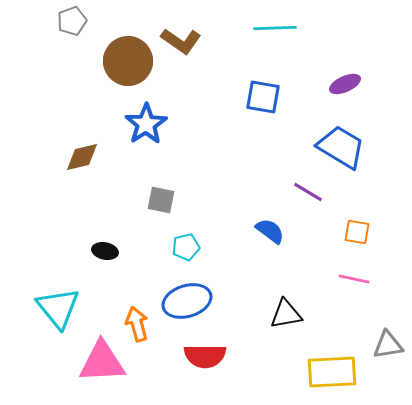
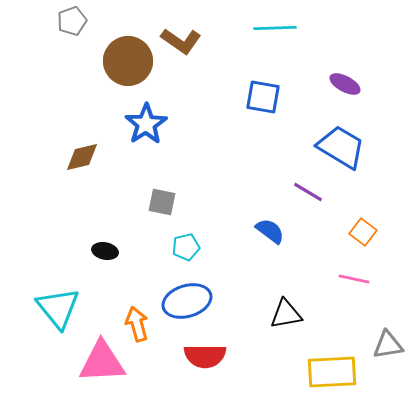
purple ellipse: rotated 52 degrees clockwise
gray square: moved 1 px right, 2 px down
orange square: moved 6 px right; rotated 28 degrees clockwise
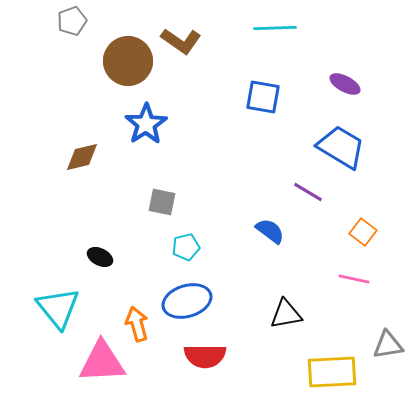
black ellipse: moved 5 px left, 6 px down; rotated 15 degrees clockwise
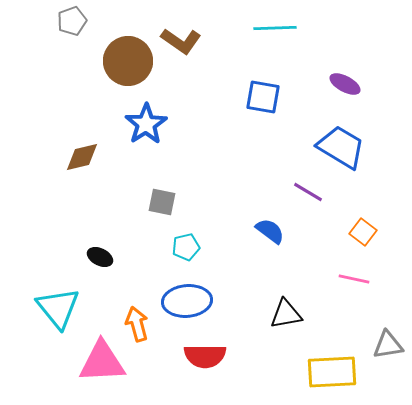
blue ellipse: rotated 12 degrees clockwise
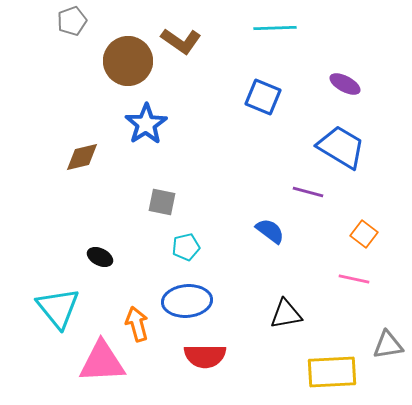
blue square: rotated 12 degrees clockwise
purple line: rotated 16 degrees counterclockwise
orange square: moved 1 px right, 2 px down
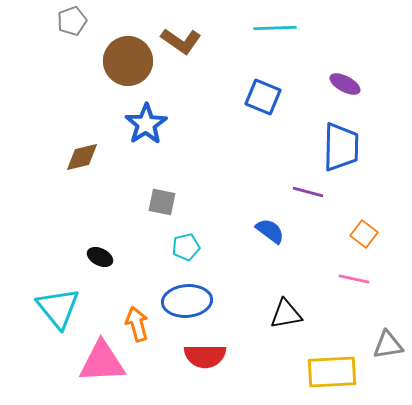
blue trapezoid: rotated 60 degrees clockwise
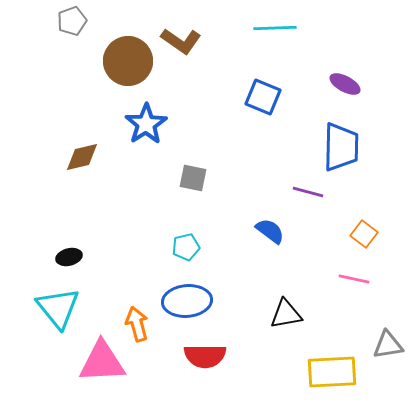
gray square: moved 31 px right, 24 px up
black ellipse: moved 31 px left; rotated 40 degrees counterclockwise
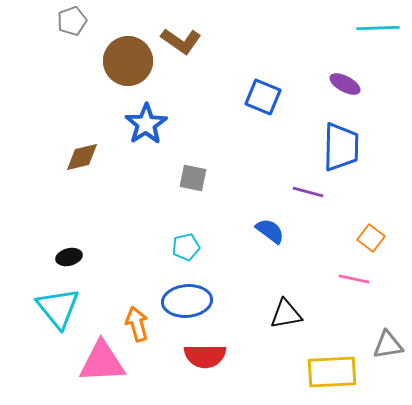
cyan line: moved 103 px right
orange square: moved 7 px right, 4 px down
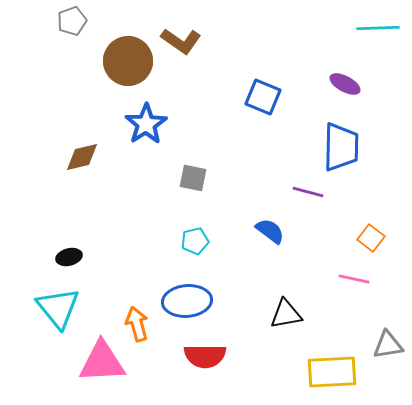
cyan pentagon: moved 9 px right, 6 px up
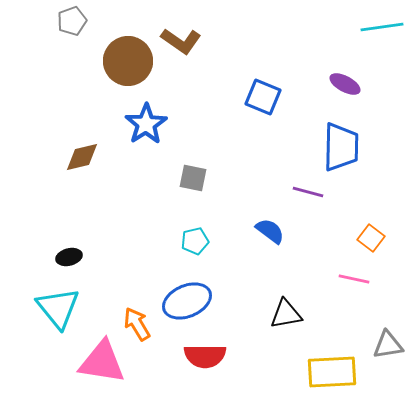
cyan line: moved 4 px right, 1 px up; rotated 6 degrees counterclockwise
blue ellipse: rotated 18 degrees counterclockwise
orange arrow: rotated 16 degrees counterclockwise
pink triangle: rotated 12 degrees clockwise
